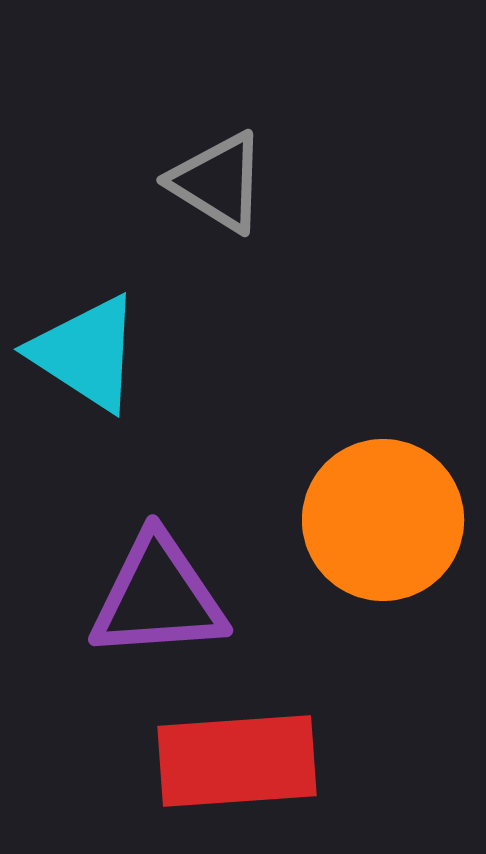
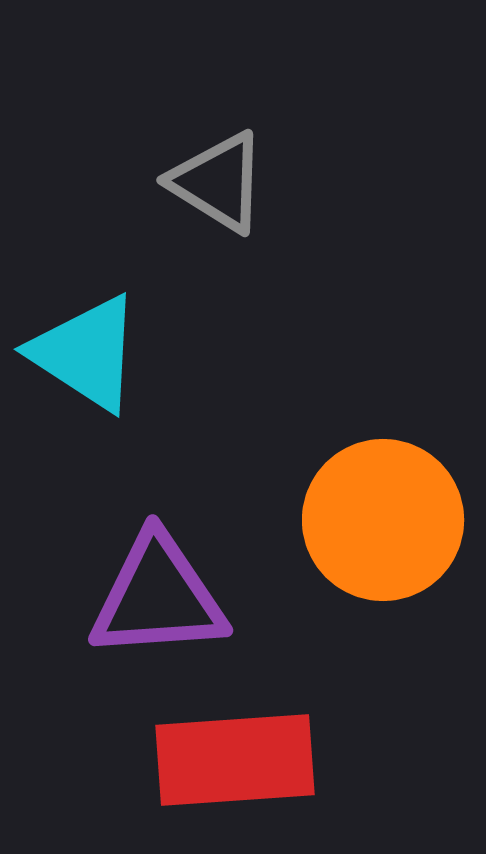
red rectangle: moved 2 px left, 1 px up
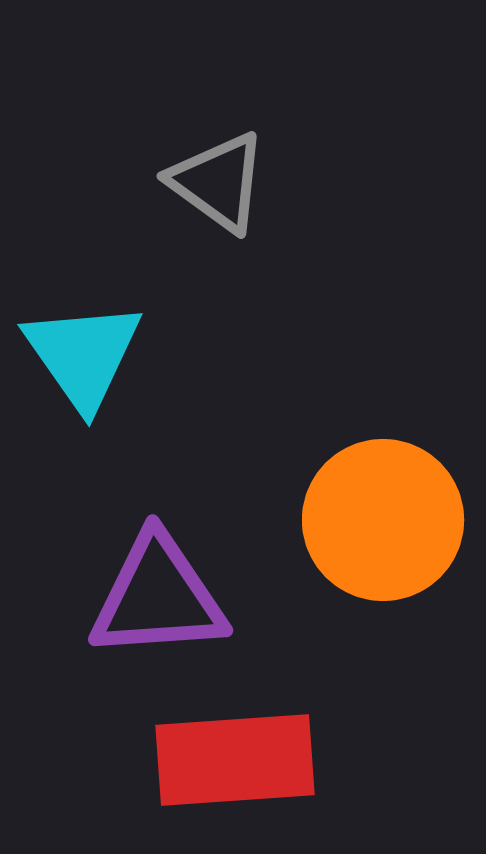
gray triangle: rotated 4 degrees clockwise
cyan triangle: moved 3 px left, 2 px down; rotated 22 degrees clockwise
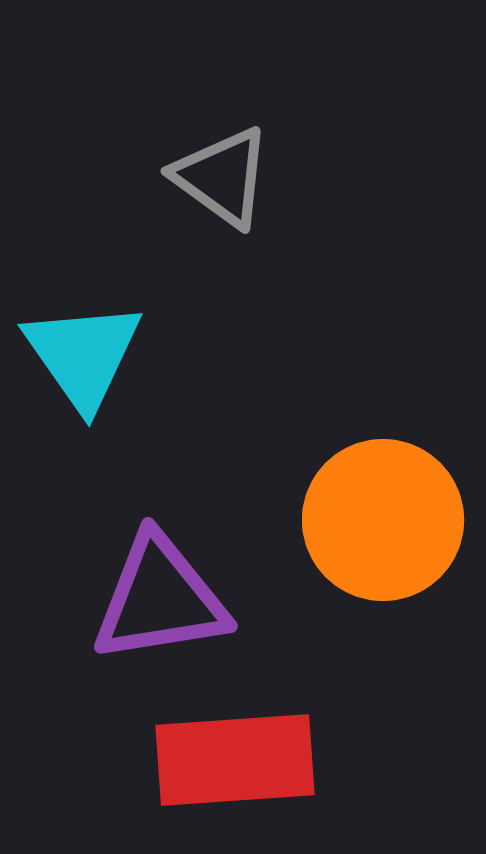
gray triangle: moved 4 px right, 5 px up
purple triangle: moved 2 px right, 2 px down; rotated 5 degrees counterclockwise
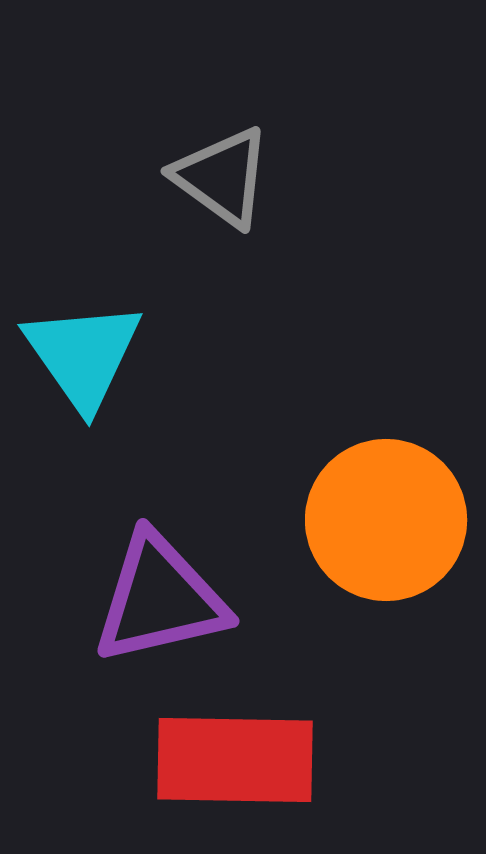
orange circle: moved 3 px right
purple triangle: rotated 4 degrees counterclockwise
red rectangle: rotated 5 degrees clockwise
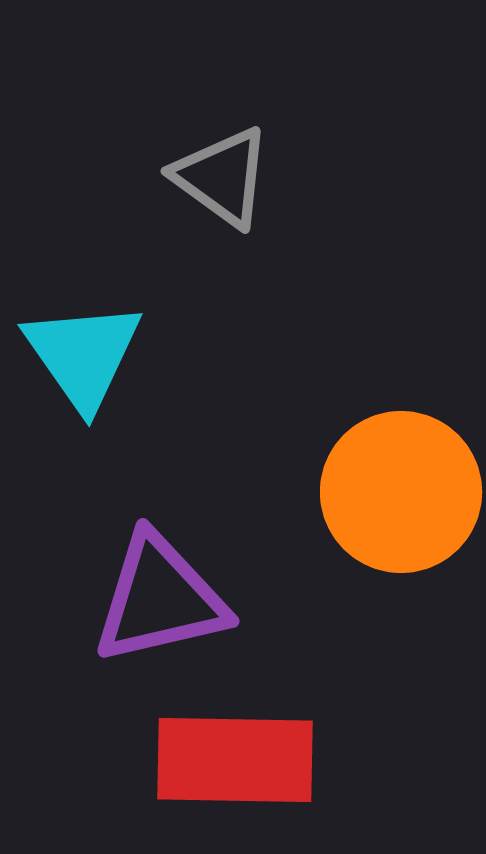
orange circle: moved 15 px right, 28 px up
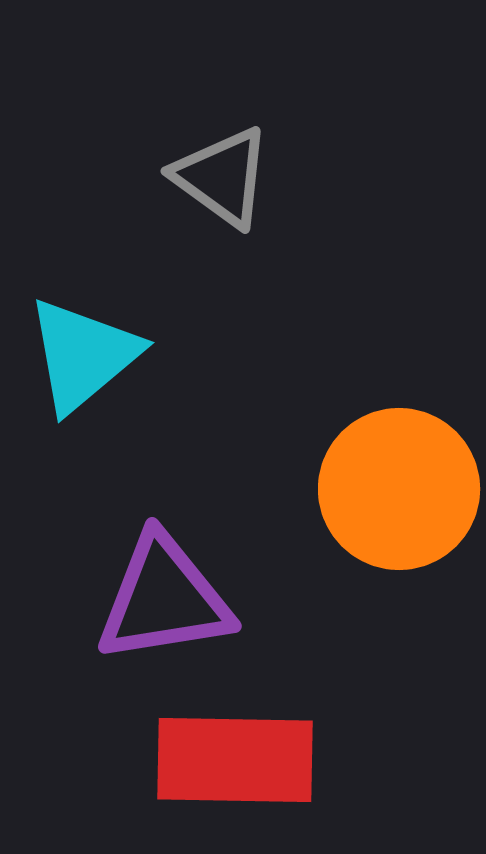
cyan triangle: rotated 25 degrees clockwise
orange circle: moved 2 px left, 3 px up
purple triangle: moved 4 px right; rotated 4 degrees clockwise
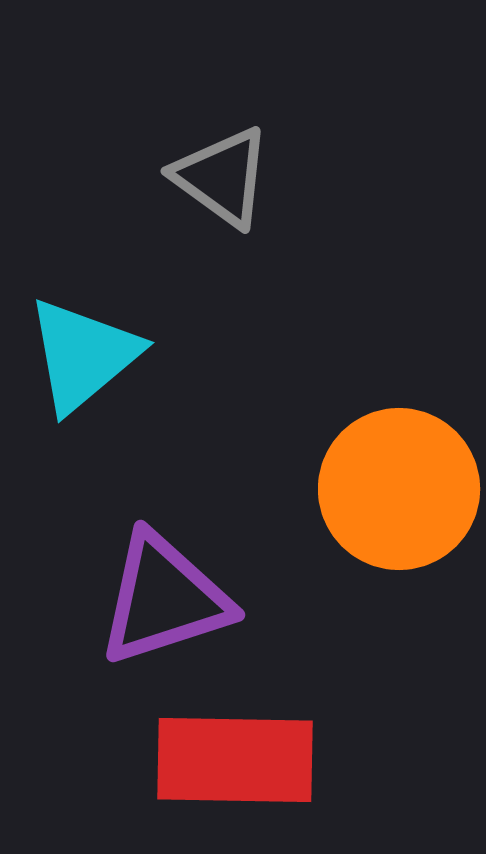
purple triangle: rotated 9 degrees counterclockwise
